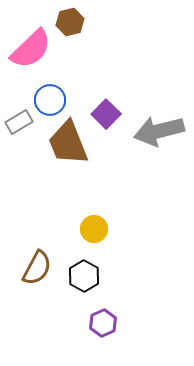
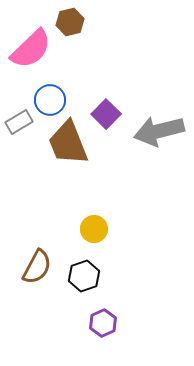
brown semicircle: moved 1 px up
black hexagon: rotated 12 degrees clockwise
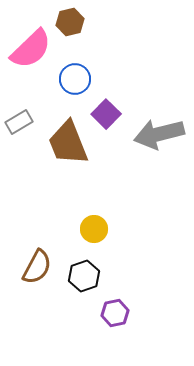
blue circle: moved 25 px right, 21 px up
gray arrow: moved 3 px down
purple hexagon: moved 12 px right, 10 px up; rotated 12 degrees clockwise
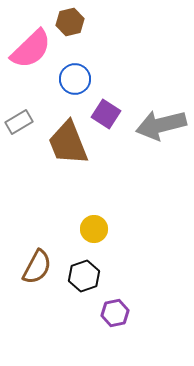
purple square: rotated 12 degrees counterclockwise
gray arrow: moved 2 px right, 9 px up
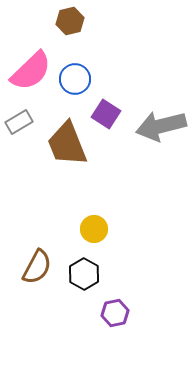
brown hexagon: moved 1 px up
pink semicircle: moved 22 px down
gray arrow: moved 1 px down
brown trapezoid: moved 1 px left, 1 px down
black hexagon: moved 2 px up; rotated 12 degrees counterclockwise
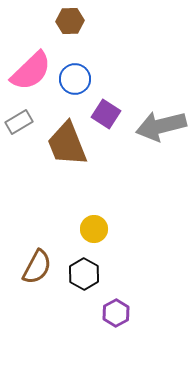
brown hexagon: rotated 12 degrees clockwise
purple hexagon: moved 1 px right; rotated 16 degrees counterclockwise
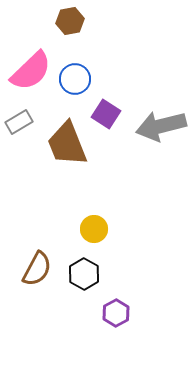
brown hexagon: rotated 8 degrees counterclockwise
brown semicircle: moved 2 px down
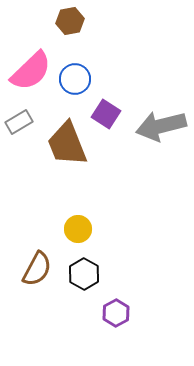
yellow circle: moved 16 px left
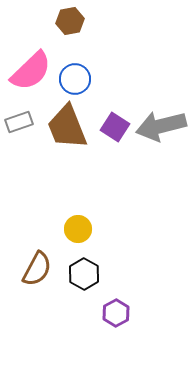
purple square: moved 9 px right, 13 px down
gray rectangle: rotated 12 degrees clockwise
brown trapezoid: moved 17 px up
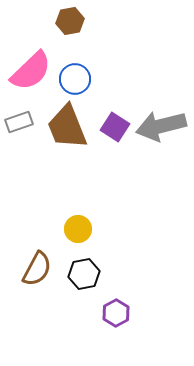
black hexagon: rotated 20 degrees clockwise
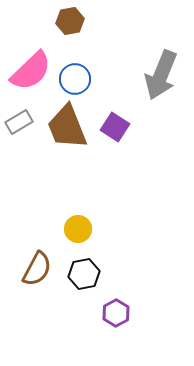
gray rectangle: rotated 12 degrees counterclockwise
gray arrow: moved 51 px up; rotated 54 degrees counterclockwise
